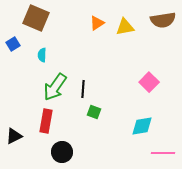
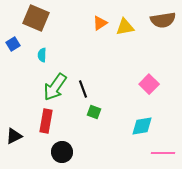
orange triangle: moved 3 px right
pink square: moved 2 px down
black line: rotated 24 degrees counterclockwise
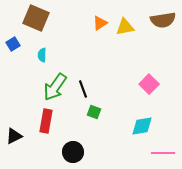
black circle: moved 11 px right
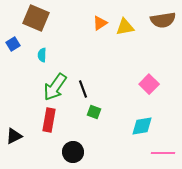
red rectangle: moved 3 px right, 1 px up
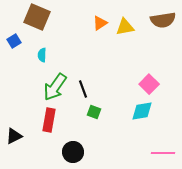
brown square: moved 1 px right, 1 px up
blue square: moved 1 px right, 3 px up
cyan diamond: moved 15 px up
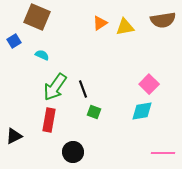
cyan semicircle: rotated 112 degrees clockwise
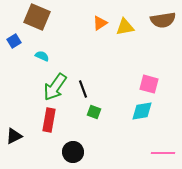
cyan semicircle: moved 1 px down
pink square: rotated 30 degrees counterclockwise
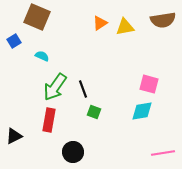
pink line: rotated 10 degrees counterclockwise
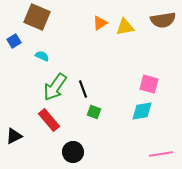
red rectangle: rotated 50 degrees counterclockwise
pink line: moved 2 px left, 1 px down
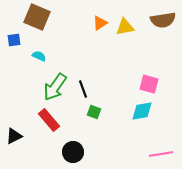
blue square: moved 1 px up; rotated 24 degrees clockwise
cyan semicircle: moved 3 px left
